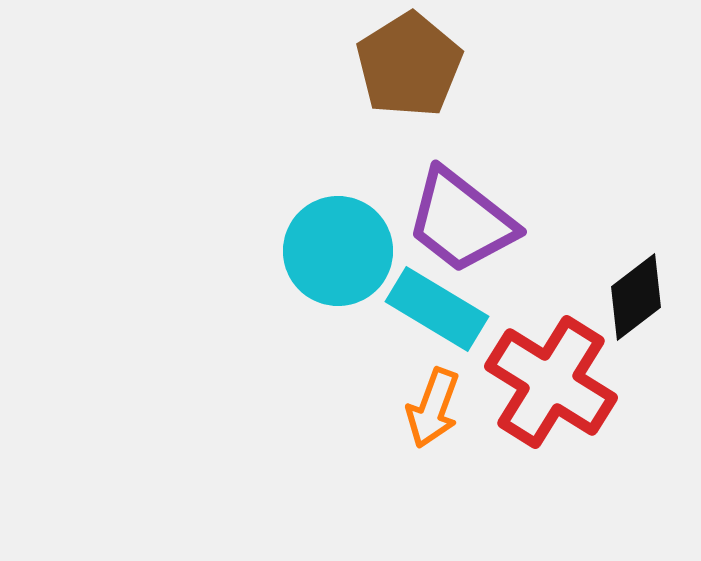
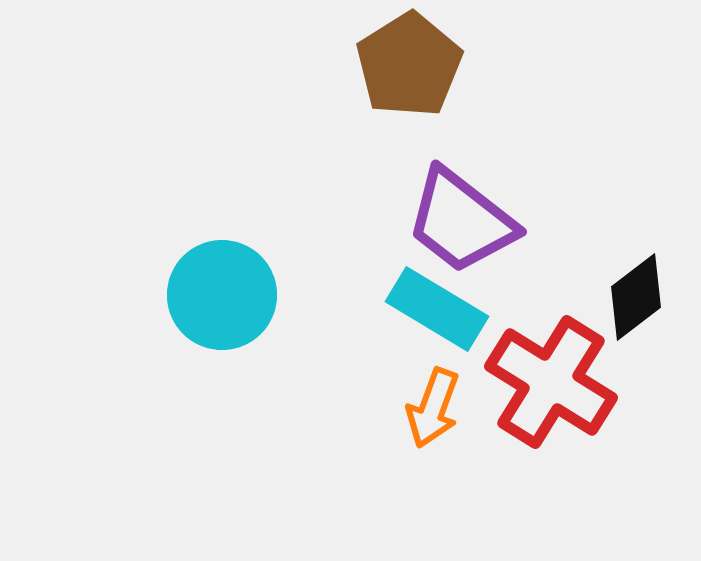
cyan circle: moved 116 px left, 44 px down
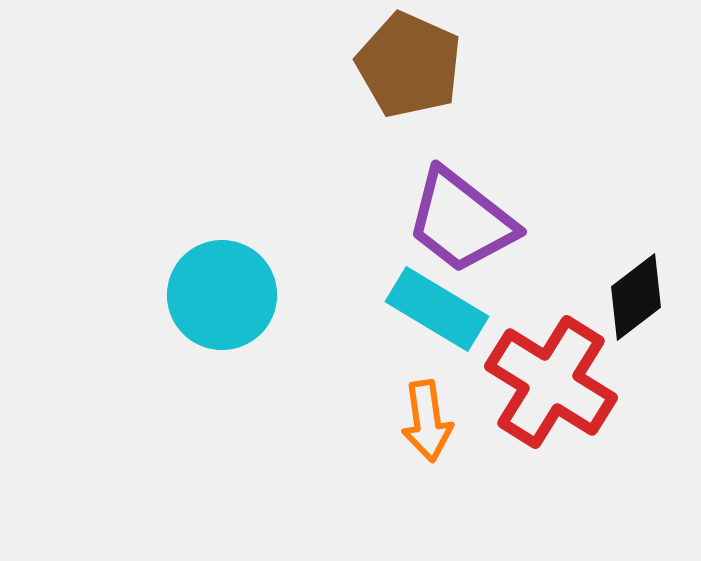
brown pentagon: rotated 16 degrees counterclockwise
orange arrow: moved 6 px left, 13 px down; rotated 28 degrees counterclockwise
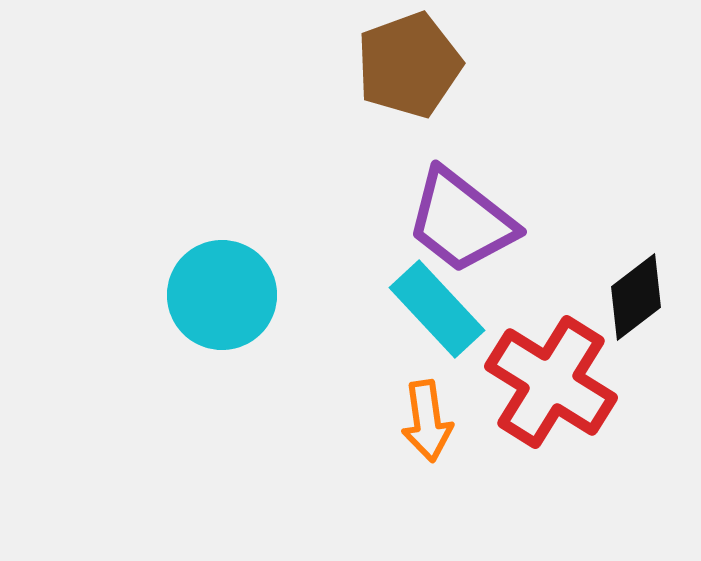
brown pentagon: rotated 28 degrees clockwise
cyan rectangle: rotated 16 degrees clockwise
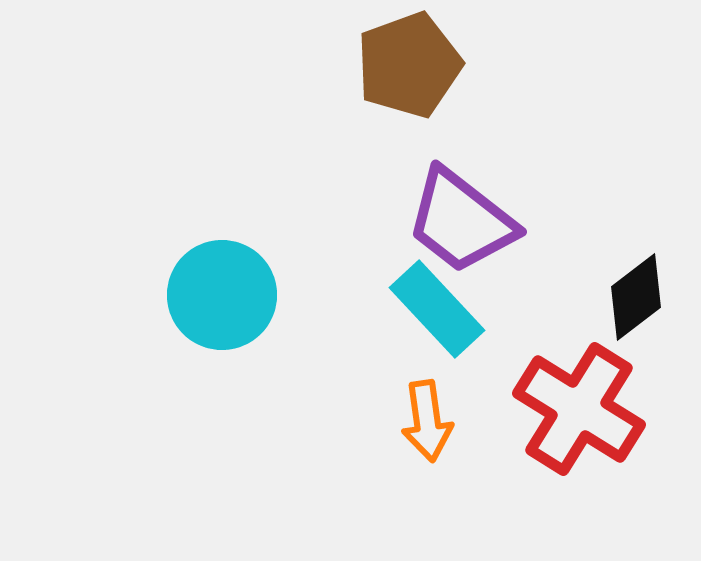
red cross: moved 28 px right, 27 px down
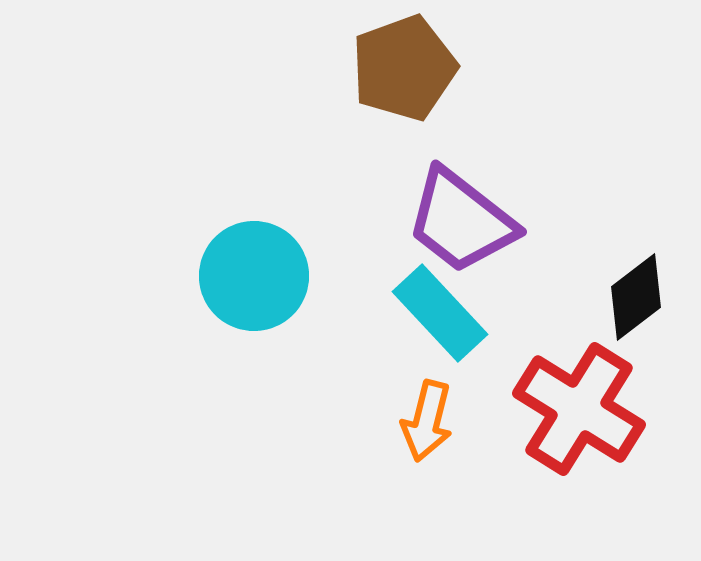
brown pentagon: moved 5 px left, 3 px down
cyan circle: moved 32 px right, 19 px up
cyan rectangle: moved 3 px right, 4 px down
orange arrow: rotated 22 degrees clockwise
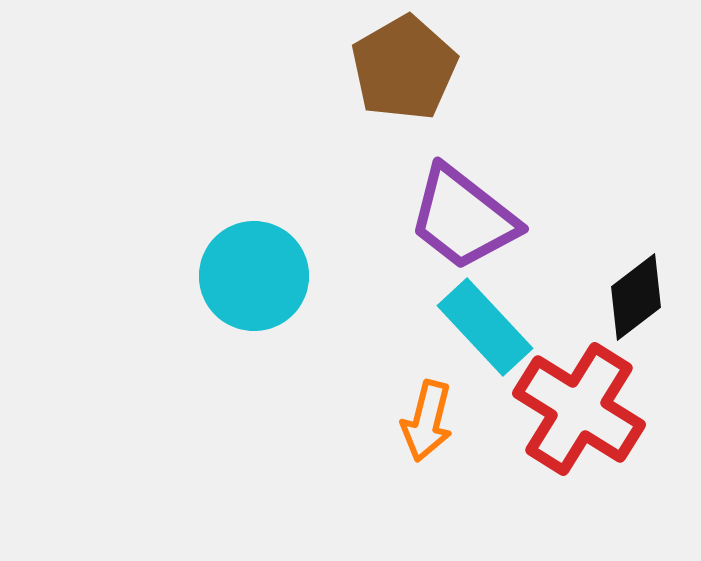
brown pentagon: rotated 10 degrees counterclockwise
purple trapezoid: moved 2 px right, 3 px up
cyan rectangle: moved 45 px right, 14 px down
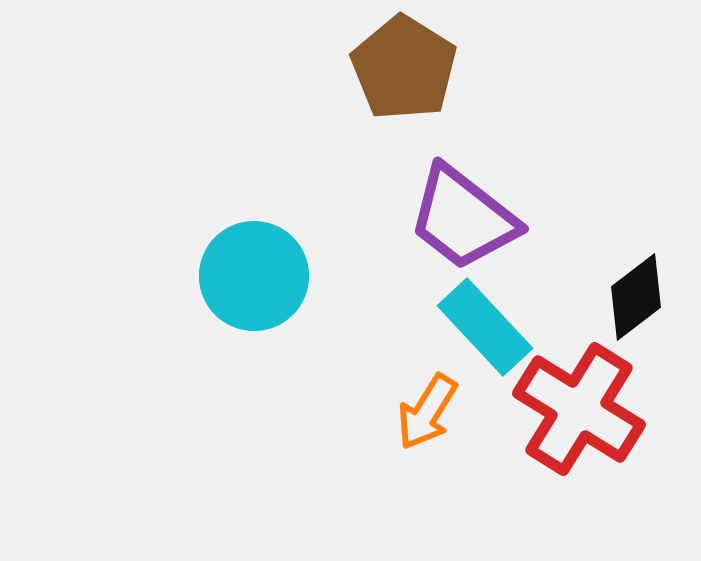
brown pentagon: rotated 10 degrees counterclockwise
orange arrow: moved 9 px up; rotated 18 degrees clockwise
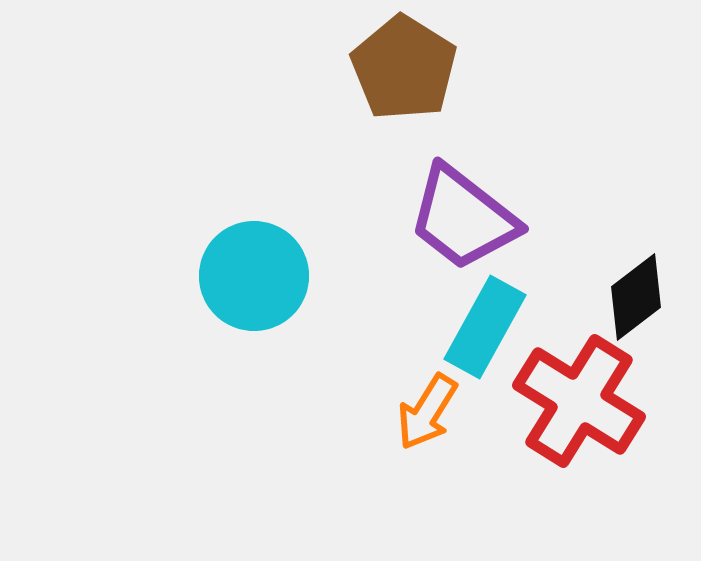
cyan rectangle: rotated 72 degrees clockwise
red cross: moved 8 px up
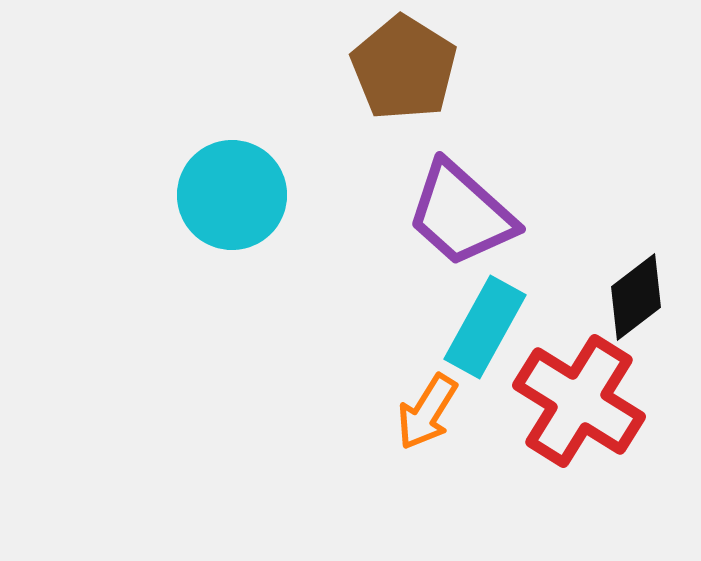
purple trapezoid: moved 2 px left, 4 px up; rotated 4 degrees clockwise
cyan circle: moved 22 px left, 81 px up
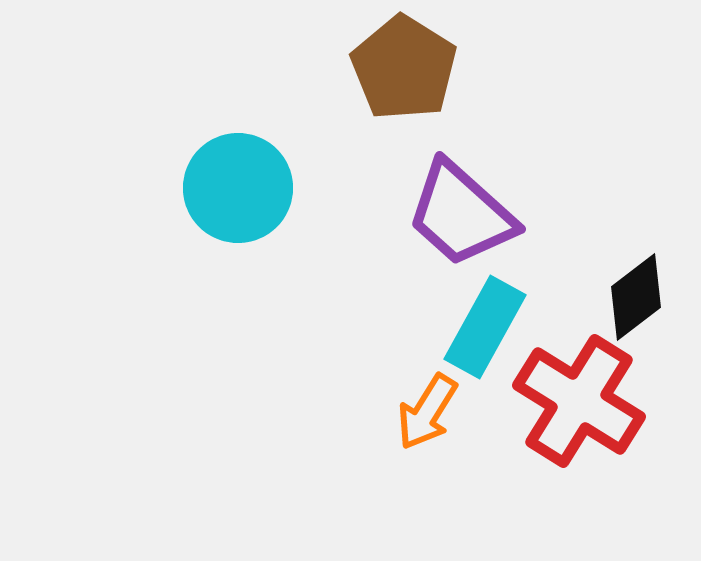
cyan circle: moved 6 px right, 7 px up
